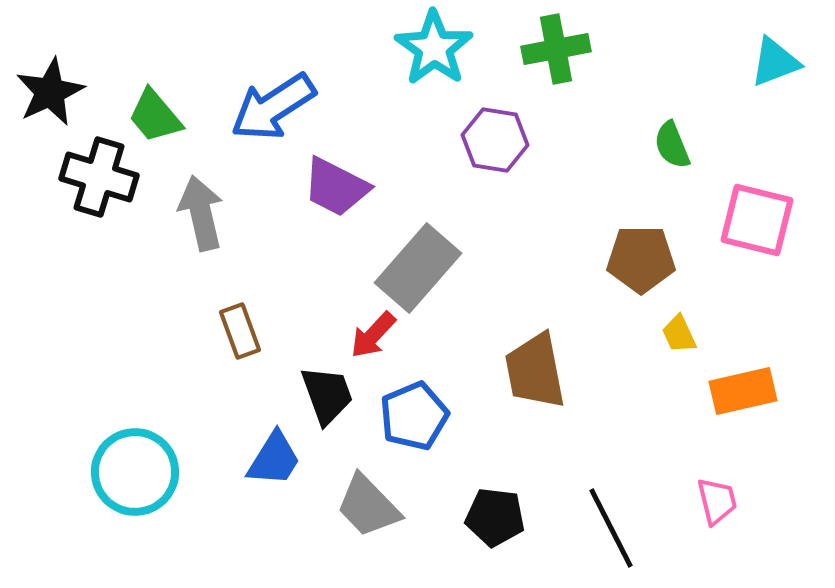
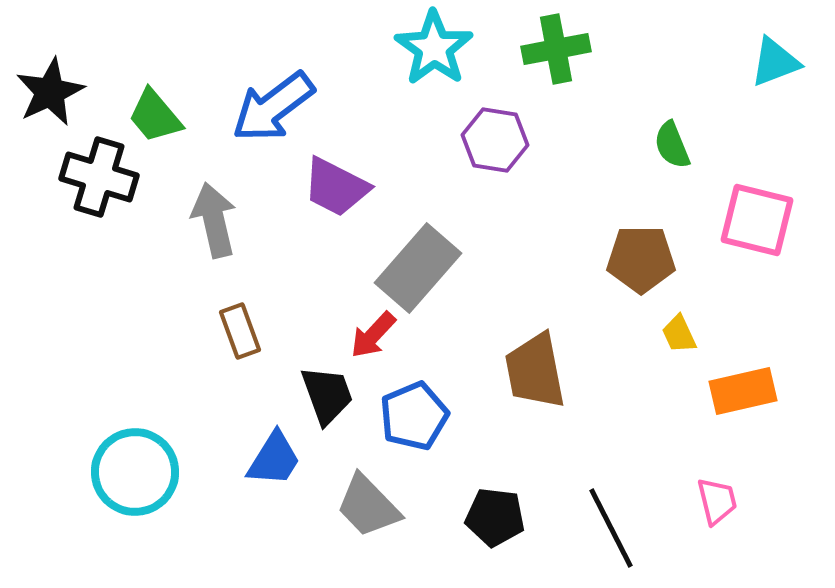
blue arrow: rotated 4 degrees counterclockwise
gray arrow: moved 13 px right, 7 px down
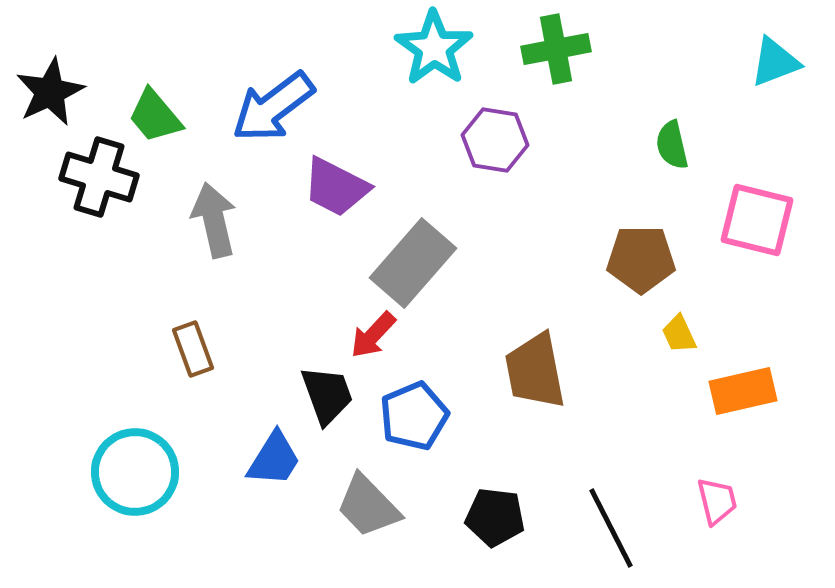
green semicircle: rotated 9 degrees clockwise
gray rectangle: moved 5 px left, 5 px up
brown rectangle: moved 47 px left, 18 px down
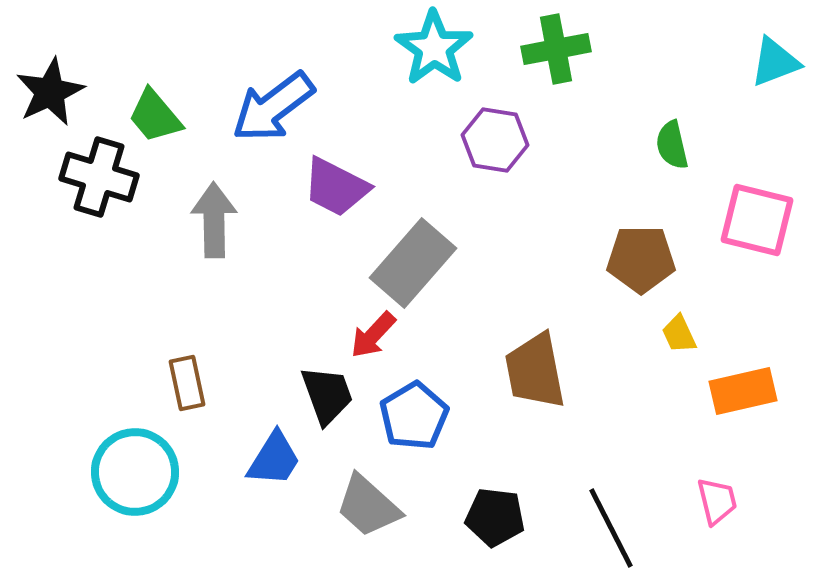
gray arrow: rotated 12 degrees clockwise
brown rectangle: moved 6 px left, 34 px down; rotated 8 degrees clockwise
blue pentagon: rotated 8 degrees counterclockwise
gray trapezoid: rotated 4 degrees counterclockwise
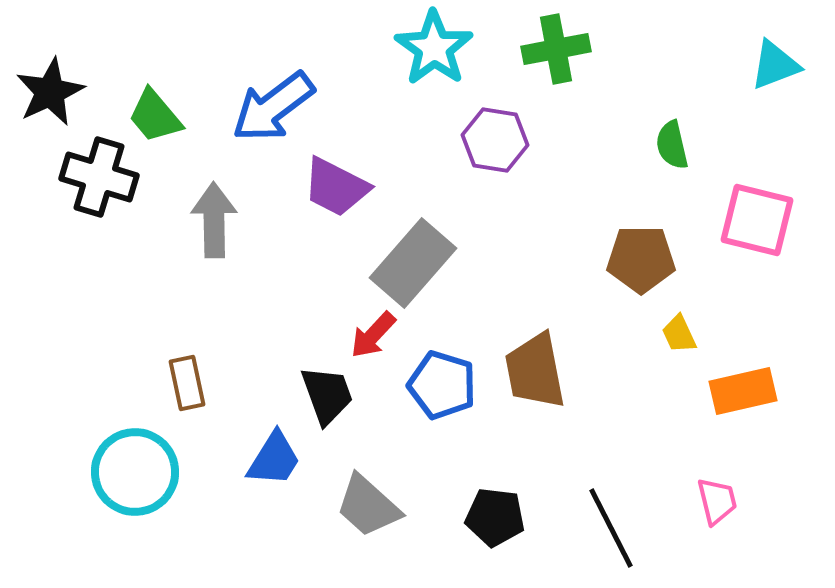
cyan triangle: moved 3 px down
blue pentagon: moved 28 px right, 31 px up; rotated 24 degrees counterclockwise
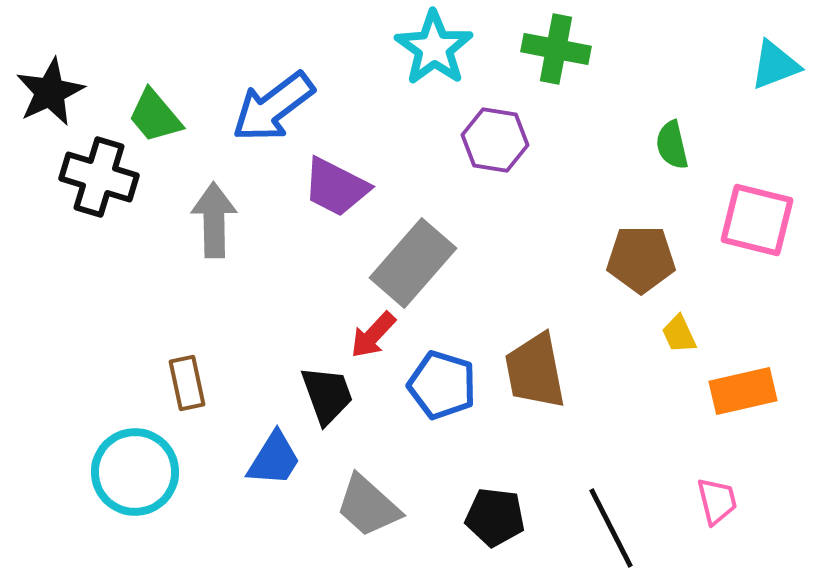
green cross: rotated 22 degrees clockwise
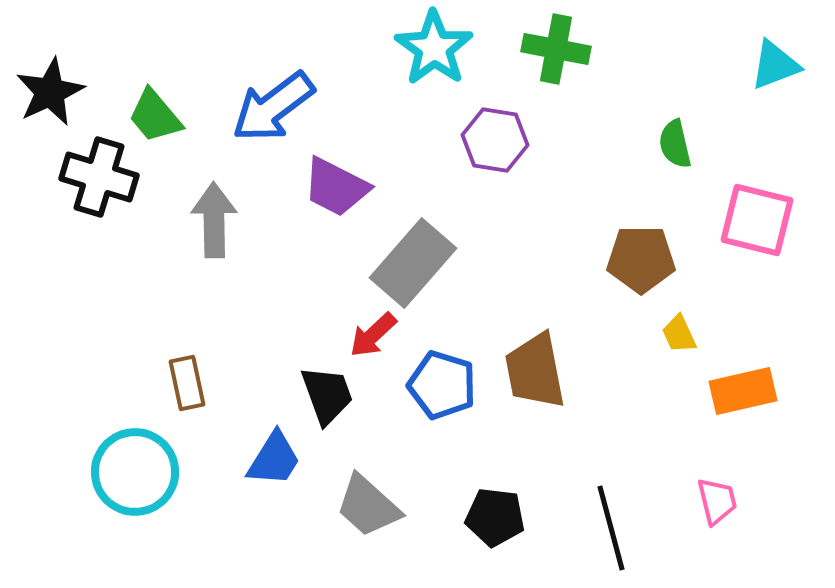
green semicircle: moved 3 px right, 1 px up
red arrow: rotated 4 degrees clockwise
black line: rotated 12 degrees clockwise
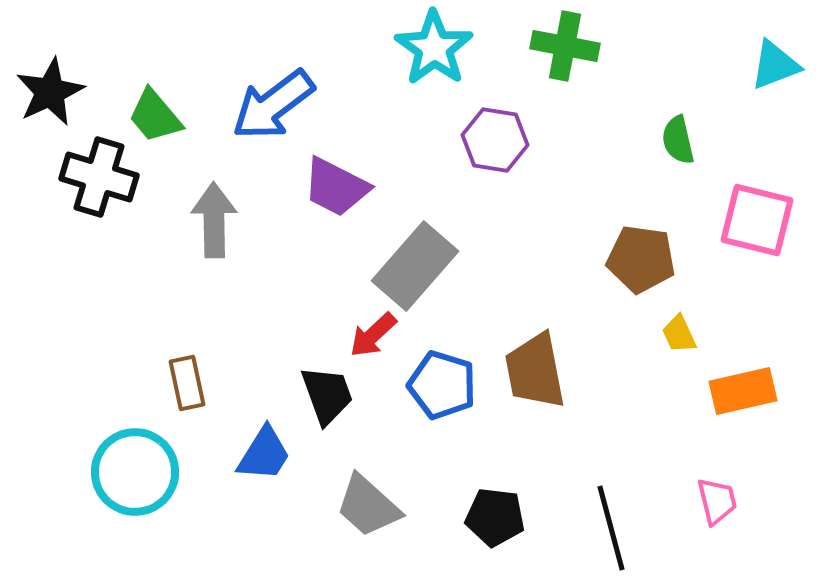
green cross: moved 9 px right, 3 px up
blue arrow: moved 2 px up
green semicircle: moved 3 px right, 4 px up
brown pentagon: rotated 8 degrees clockwise
gray rectangle: moved 2 px right, 3 px down
blue trapezoid: moved 10 px left, 5 px up
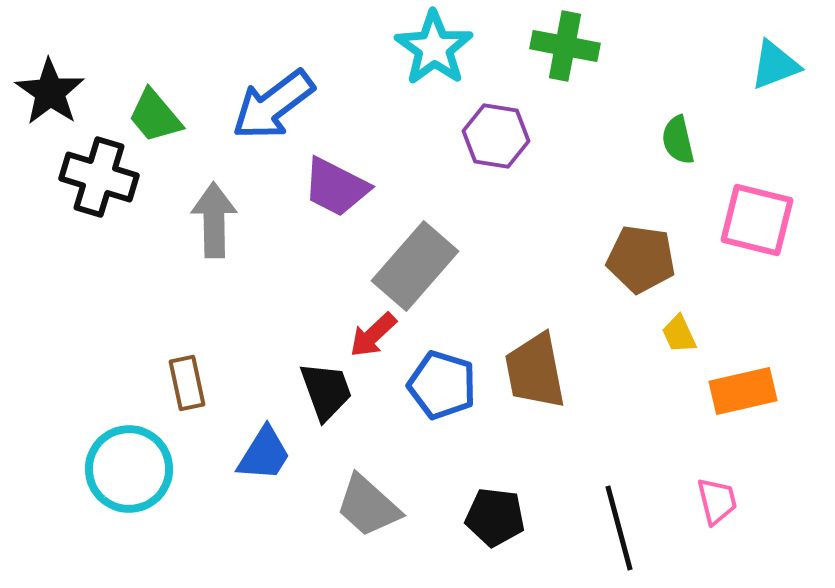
black star: rotated 12 degrees counterclockwise
purple hexagon: moved 1 px right, 4 px up
black trapezoid: moved 1 px left, 4 px up
cyan circle: moved 6 px left, 3 px up
black line: moved 8 px right
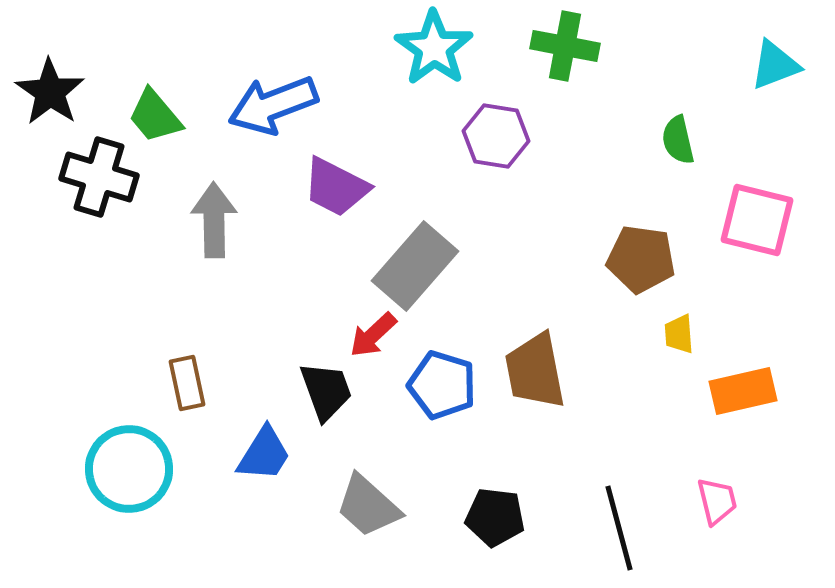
blue arrow: rotated 16 degrees clockwise
yellow trapezoid: rotated 21 degrees clockwise
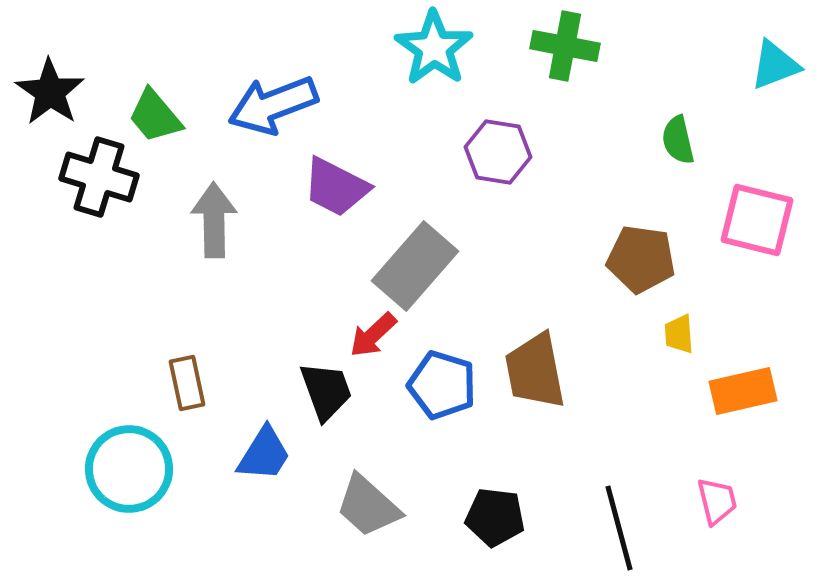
purple hexagon: moved 2 px right, 16 px down
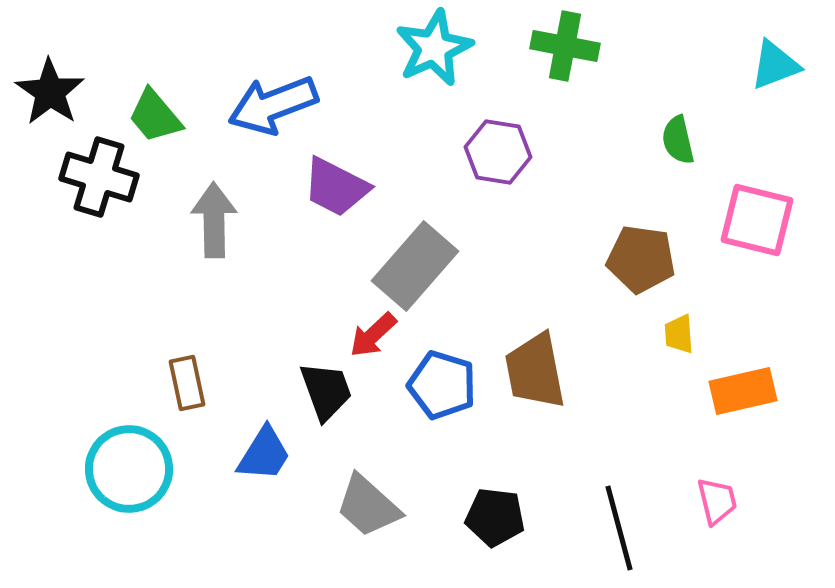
cyan star: rotated 12 degrees clockwise
